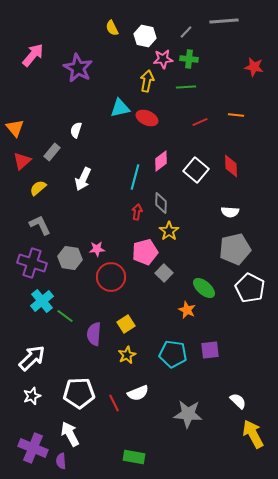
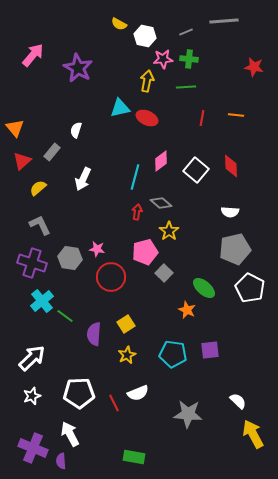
yellow semicircle at (112, 28): moved 7 px right, 4 px up; rotated 35 degrees counterclockwise
gray line at (186, 32): rotated 24 degrees clockwise
red line at (200, 122): moved 2 px right, 4 px up; rotated 56 degrees counterclockwise
gray diamond at (161, 203): rotated 50 degrees counterclockwise
pink star at (97, 249): rotated 14 degrees clockwise
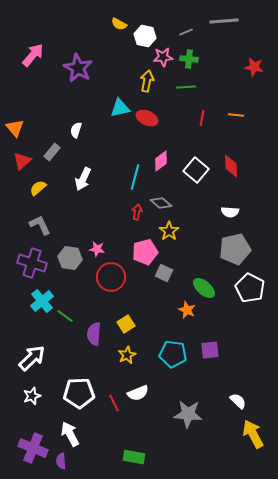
pink star at (163, 59): moved 2 px up
gray square at (164, 273): rotated 18 degrees counterclockwise
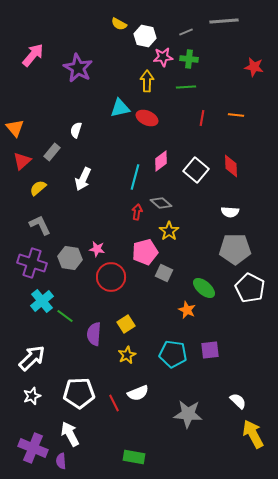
yellow arrow at (147, 81): rotated 10 degrees counterclockwise
gray pentagon at (235, 249): rotated 12 degrees clockwise
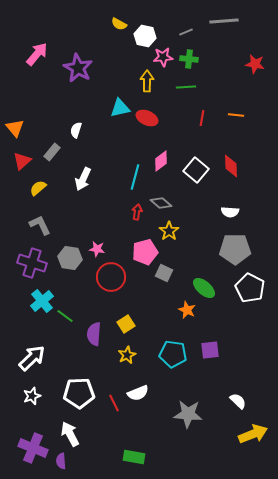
pink arrow at (33, 55): moved 4 px right, 1 px up
red star at (254, 67): moved 1 px right, 3 px up
yellow arrow at (253, 434): rotated 96 degrees clockwise
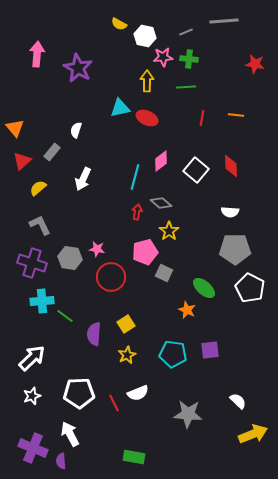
pink arrow at (37, 54): rotated 35 degrees counterclockwise
cyan cross at (42, 301): rotated 35 degrees clockwise
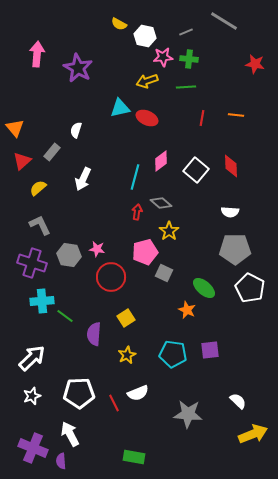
gray line at (224, 21): rotated 36 degrees clockwise
yellow arrow at (147, 81): rotated 110 degrees counterclockwise
gray hexagon at (70, 258): moved 1 px left, 3 px up
yellow square at (126, 324): moved 6 px up
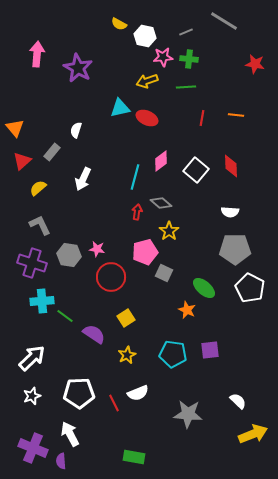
purple semicircle at (94, 334): rotated 120 degrees clockwise
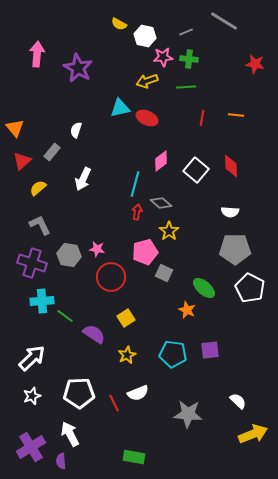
cyan line at (135, 177): moved 7 px down
purple cross at (33, 448): moved 2 px left, 1 px up; rotated 36 degrees clockwise
